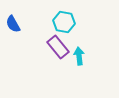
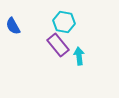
blue semicircle: moved 2 px down
purple rectangle: moved 2 px up
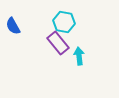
purple rectangle: moved 2 px up
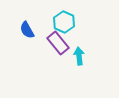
cyan hexagon: rotated 15 degrees clockwise
blue semicircle: moved 14 px right, 4 px down
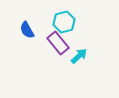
cyan hexagon: rotated 20 degrees clockwise
cyan arrow: rotated 54 degrees clockwise
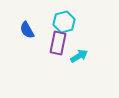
purple rectangle: rotated 50 degrees clockwise
cyan arrow: rotated 12 degrees clockwise
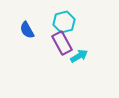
purple rectangle: moved 4 px right; rotated 40 degrees counterclockwise
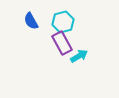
cyan hexagon: moved 1 px left
blue semicircle: moved 4 px right, 9 px up
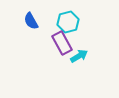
cyan hexagon: moved 5 px right
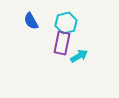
cyan hexagon: moved 2 px left, 1 px down
purple rectangle: rotated 40 degrees clockwise
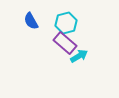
purple rectangle: moved 3 px right; rotated 60 degrees counterclockwise
